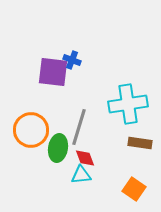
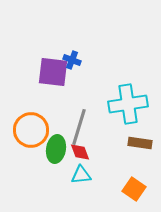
green ellipse: moved 2 px left, 1 px down
red diamond: moved 5 px left, 6 px up
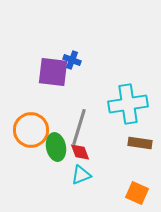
green ellipse: moved 2 px up; rotated 20 degrees counterclockwise
cyan triangle: rotated 15 degrees counterclockwise
orange square: moved 3 px right, 4 px down; rotated 10 degrees counterclockwise
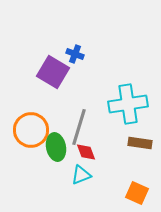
blue cross: moved 3 px right, 6 px up
purple square: rotated 24 degrees clockwise
red diamond: moved 6 px right
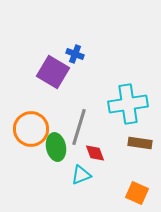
orange circle: moved 1 px up
red diamond: moved 9 px right, 1 px down
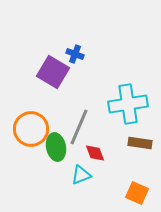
gray line: rotated 6 degrees clockwise
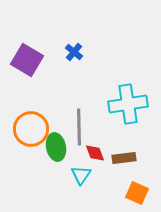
blue cross: moved 1 px left, 2 px up; rotated 18 degrees clockwise
purple square: moved 26 px left, 12 px up
gray line: rotated 24 degrees counterclockwise
brown rectangle: moved 16 px left, 15 px down; rotated 15 degrees counterclockwise
cyan triangle: rotated 35 degrees counterclockwise
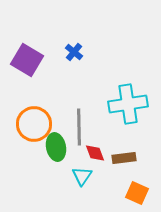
orange circle: moved 3 px right, 5 px up
cyan triangle: moved 1 px right, 1 px down
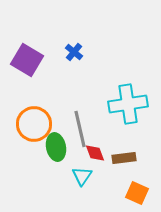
gray line: moved 1 px right, 2 px down; rotated 12 degrees counterclockwise
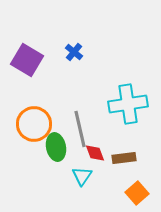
orange square: rotated 25 degrees clockwise
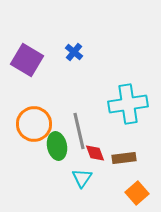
gray line: moved 1 px left, 2 px down
green ellipse: moved 1 px right, 1 px up
cyan triangle: moved 2 px down
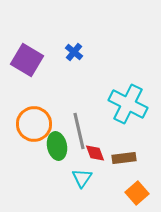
cyan cross: rotated 36 degrees clockwise
